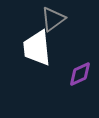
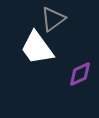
white trapezoid: rotated 30 degrees counterclockwise
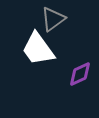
white trapezoid: moved 1 px right, 1 px down
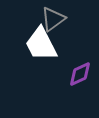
white trapezoid: moved 3 px right, 5 px up; rotated 9 degrees clockwise
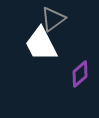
purple diamond: rotated 16 degrees counterclockwise
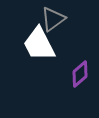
white trapezoid: moved 2 px left
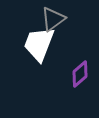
white trapezoid: rotated 48 degrees clockwise
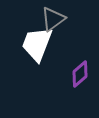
white trapezoid: moved 2 px left
